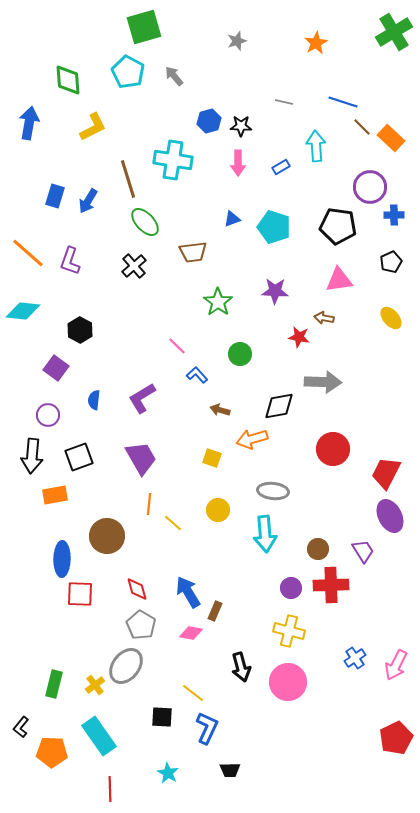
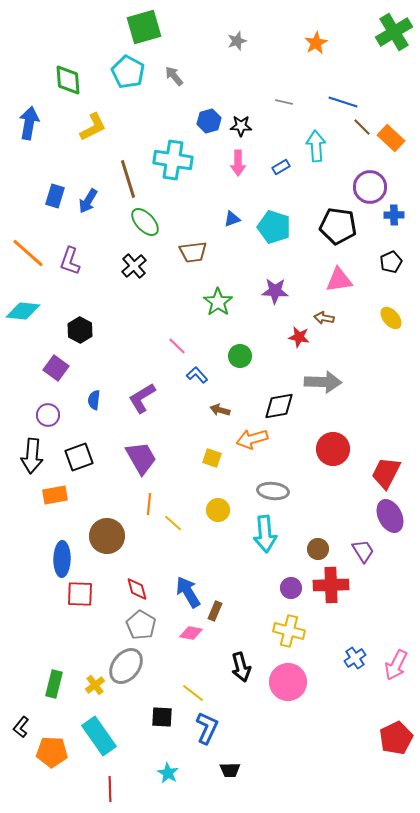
green circle at (240, 354): moved 2 px down
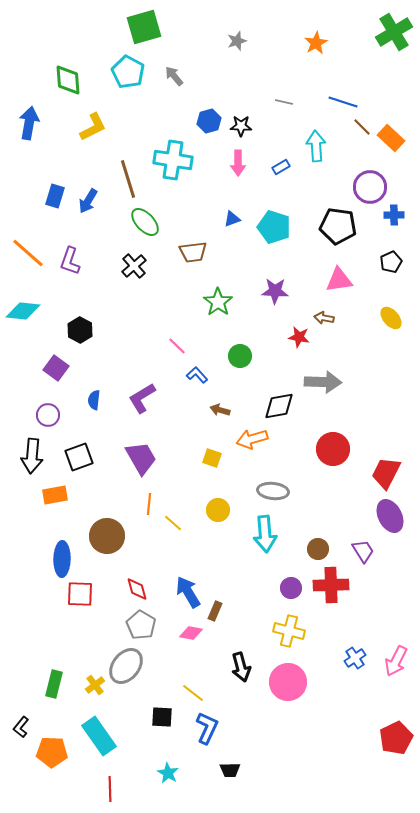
pink arrow at (396, 665): moved 4 px up
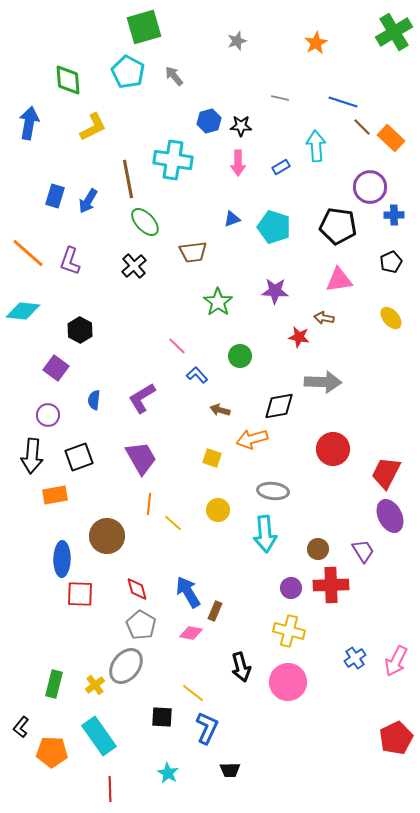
gray line at (284, 102): moved 4 px left, 4 px up
brown line at (128, 179): rotated 6 degrees clockwise
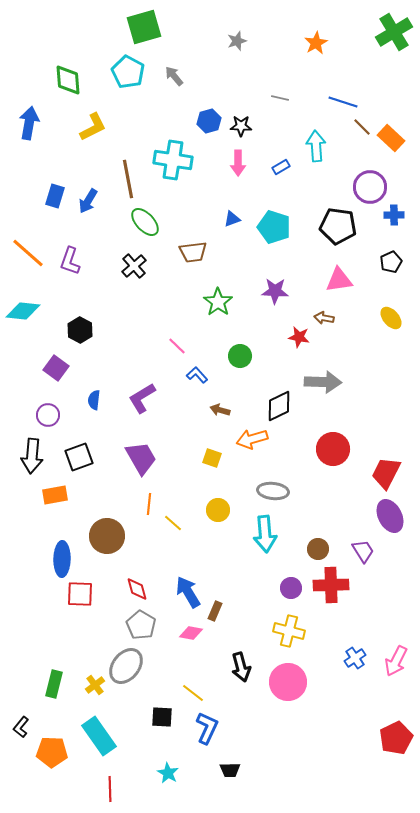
black diamond at (279, 406): rotated 16 degrees counterclockwise
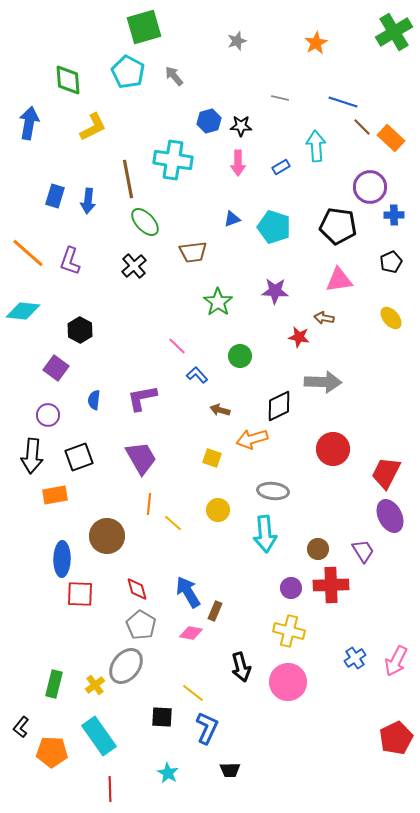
blue arrow at (88, 201): rotated 25 degrees counterclockwise
purple L-shape at (142, 398): rotated 20 degrees clockwise
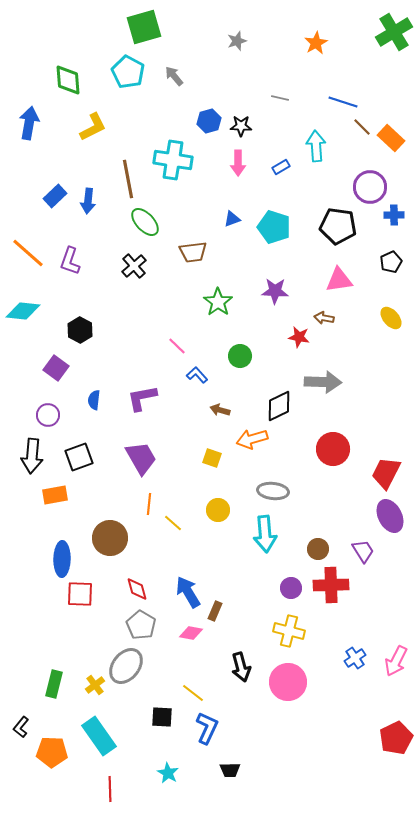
blue rectangle at (55, 196): rotated 30 degrees clockwise
brown circle at (107, 536): moved 3 px right, 2 px down
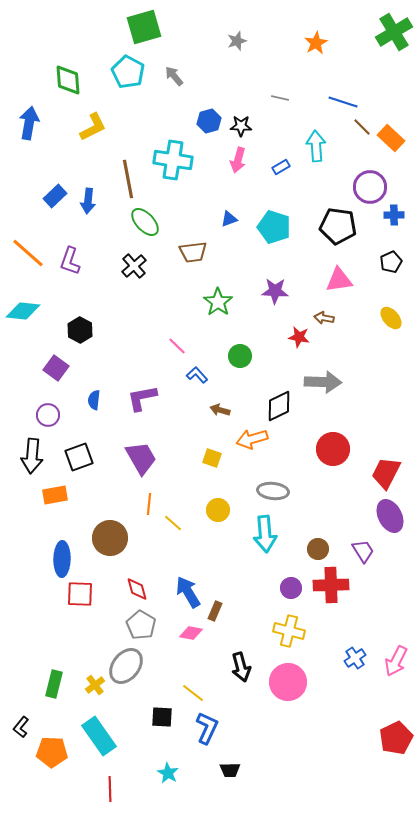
pink arrow at (238, 163): moved 3 px up; rotated 15 degrees clockwise
blue triangle at (232, 219): moved 3 px left
